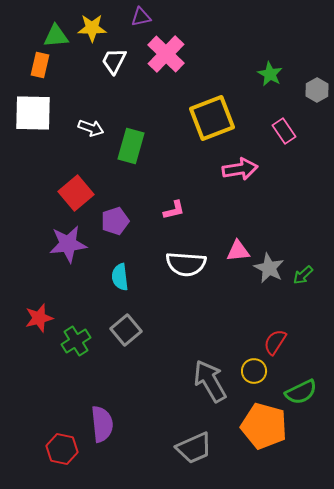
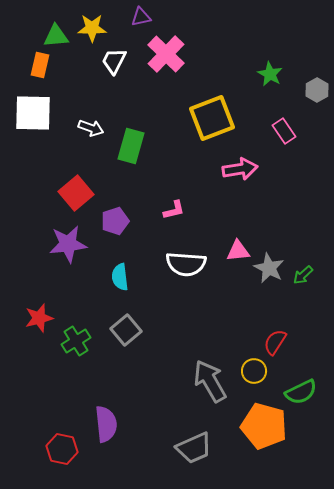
purple semicircle: moved 4 px right
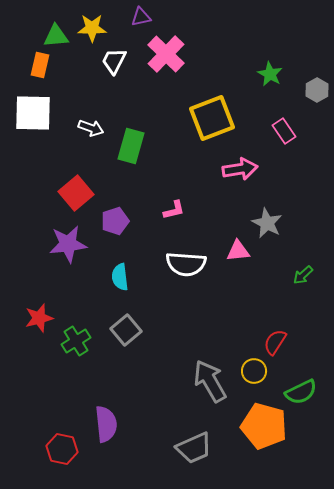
gray star: moved 2 px left, 45 px up
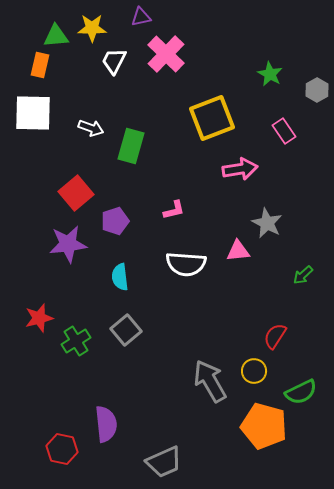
red semicircle: moved 6 px up
gray trapezoid: moved 30 px left, 14 px down
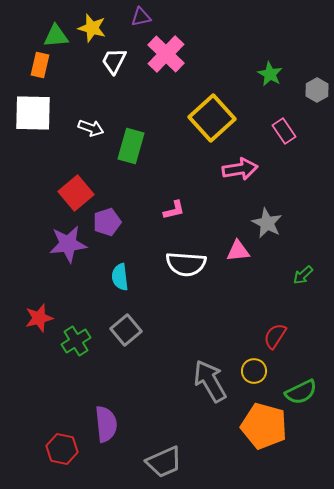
yellow star: rotated 16 degrees clockwise
yellow square: rotated 21 degrees counterclockwise
purple pentagon: moved 8 px left, 1 px down
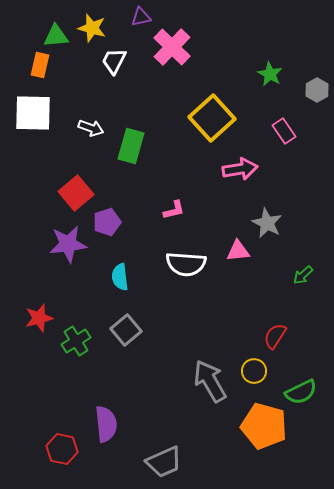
pink cross: moved 6 px right, 7 px up
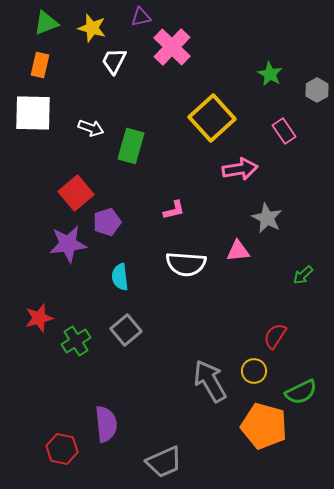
green triangle: moved 10 px left, 13 px up; rotated 16 degrees counterclockwise
gray star: moved 5 px up
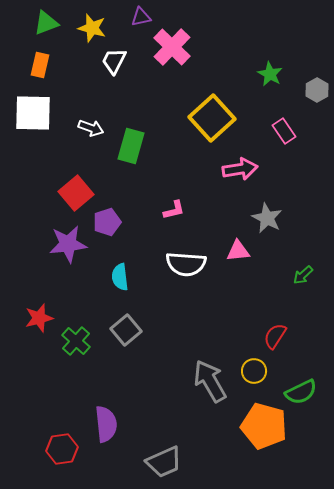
green cross: rotated 16 degrees counterclockwise
red hexagon: rotated 20 degrees counterclockwise
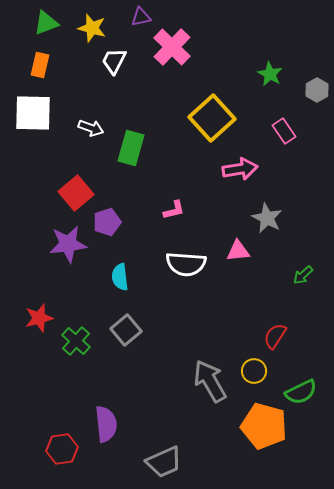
green rectangle: moved 2 px down
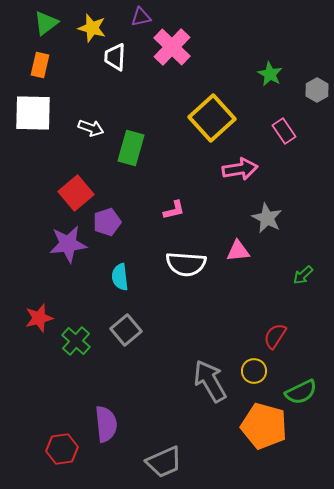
green triangle: rotated 16 degrees counterclockwise
white trapezoid: moved 1 px right, 4 px up; rotated 24 degrees counterclockwise
